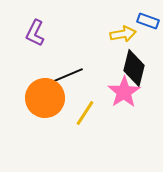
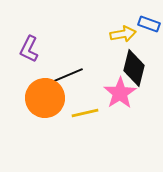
blue rectangle: moved 1 px right, 3 px down
purple L-shape: moved 6 px left, 16 px down
pink star: moved 4 px left, 1 px down
yellow line: rotated 44 degrees clockwise
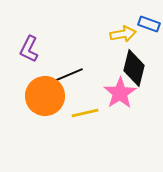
orange circle: moved 2 px up
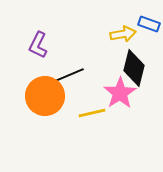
purple L-shape: moved 9 px right, 4 px up
black line: moved 1 px right
yellow line: moved 7 px right
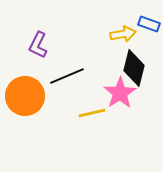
orange circle: moved 20 px left
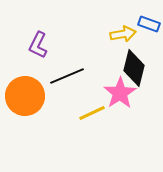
yellow line: rotated 12 degrees counterclockwise
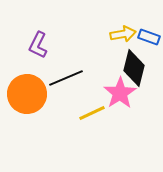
blue rectangle: moved 13 px down
black line: moved 1 px left, 2 px down
orange circle: moved 2 px right, 2 px up
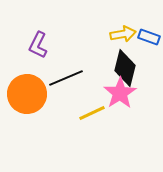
black diamond: moved 9 px left
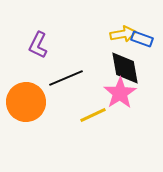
blue rectangle: moved 7 px left, 2 px down
black diamond: rotated 24 degrees counterclockwise
orange circle: moved 1 px left, 8 px down
yellow line: moved 1 px right, 2 px down
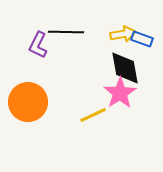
black line: moved 46 px up; rotated 24 degrees clockwise
orange circle: moved 2 px right
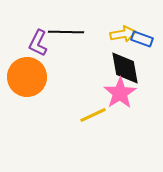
purple L-shape: moved 2 px up
orange circle: moved 1 px left, 25 px up
